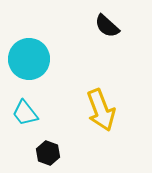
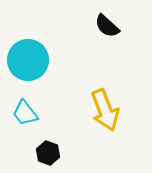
cyan circle: moved 1 px left, 1 px down
yellow arrow: moved 4 px right
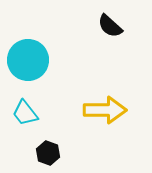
black semicircle: moved 3 px right
yellow arrow: rotated 69 degrees counterclockwise
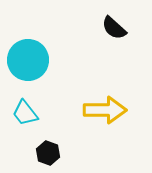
black semicircle: moved 4 px right, 2 px down
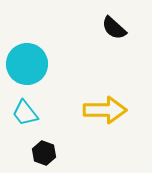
cyan circle: moved 1 px left, 4 px down
black hexagon: moved 4 px left
